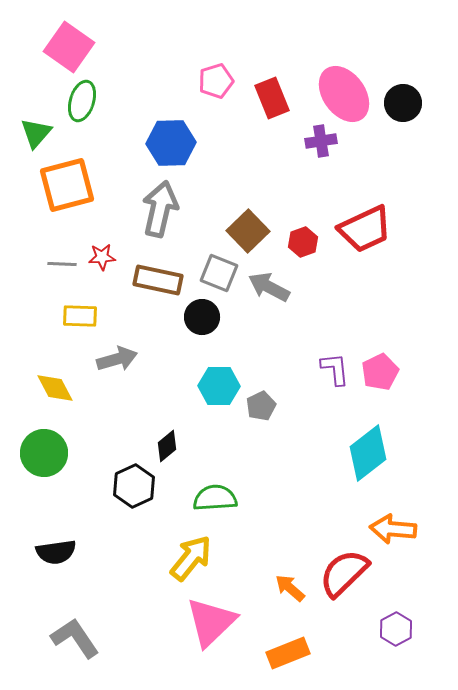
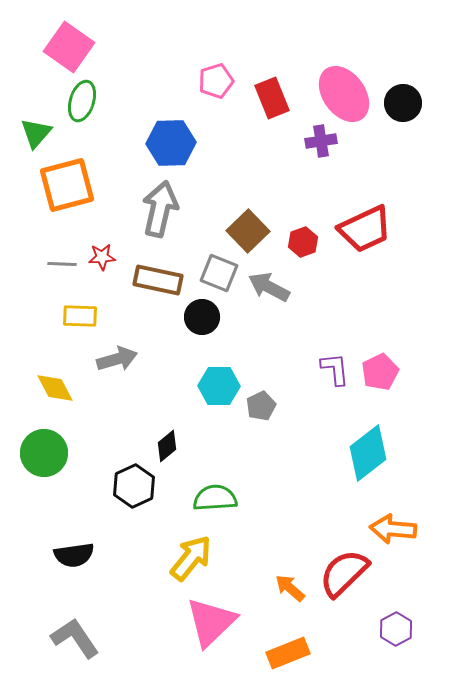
black semicircle at (56, 552): moved 18 px right, 3 px down
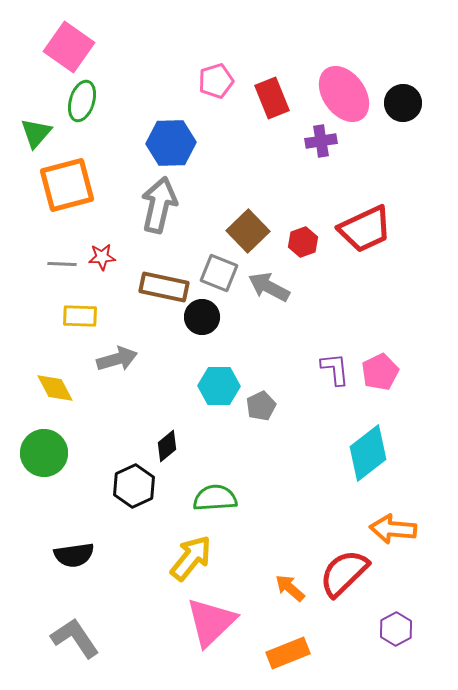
gray arrow at (160, 209): moved 1 px left, 4 px up
brown rectangle at (158, 280): moved 6 px right, 7 px down
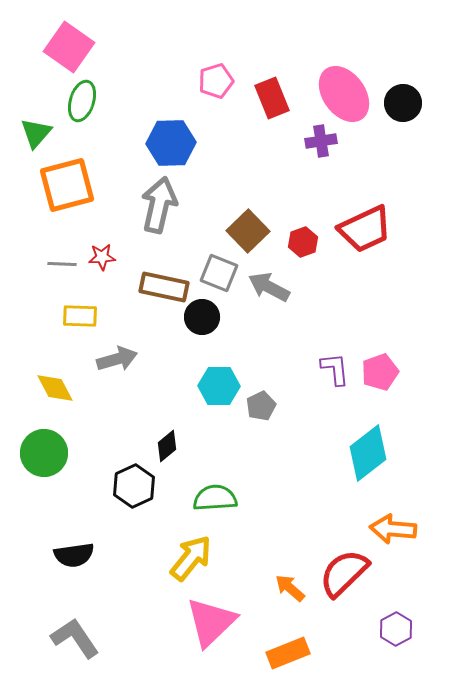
pink pentagon at (380, 372): rotated 6 degrees clockwise
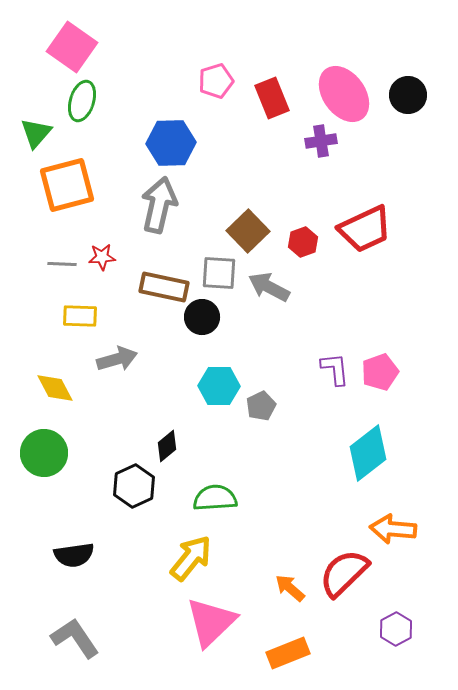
pink square at (69, 47): moved 3 px right
black circle at (403, 103): moved 5 px right, 8 px up
gray square at (219, 273): rotated 18 degrees counterclockwise
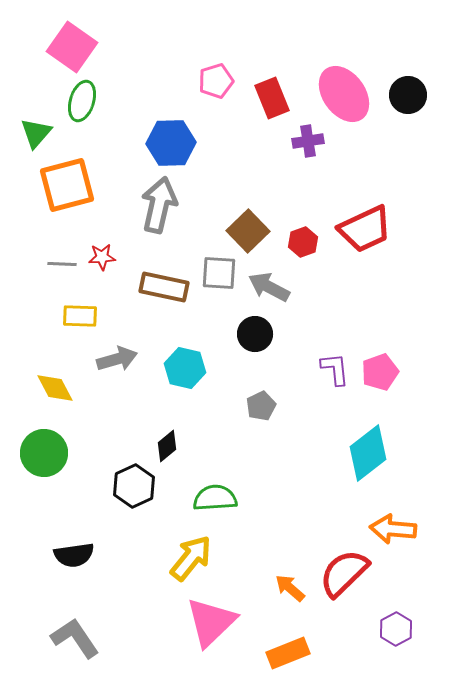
purple cross at (321, 141): moved 13 px left
black circle at (202, 317): moved 53 px right, 17 px down
cyan hexagon at (219, 386): moved 34 px left, 18 px up; rotated 12 degrees clockwise
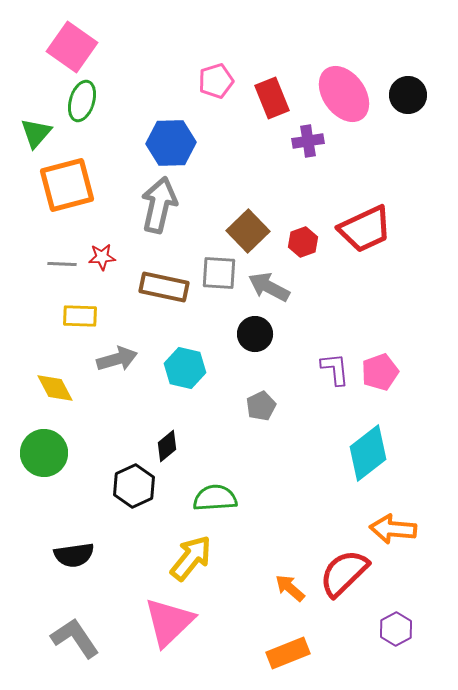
pink triangle at (211, 622): moved 42 px left
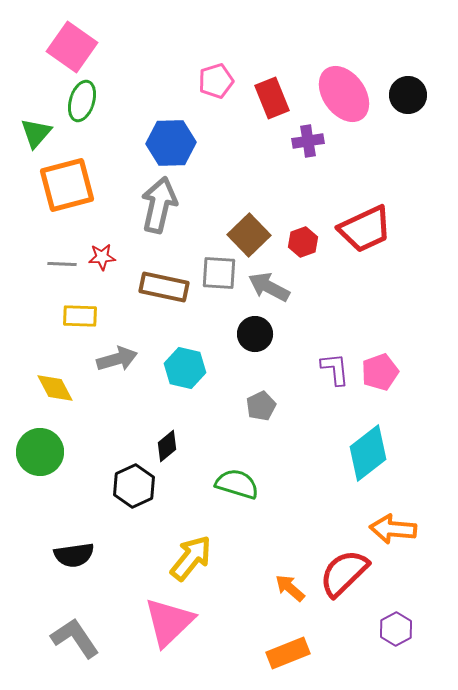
brown square at (248, 231): moved 1 px right, 4 px down
green circle at (44, 453): moved 4 px left, 1 px up
green semicircle at (215, 498): moved 22 px right, 14 px up; rotated 21 degrees clockwise
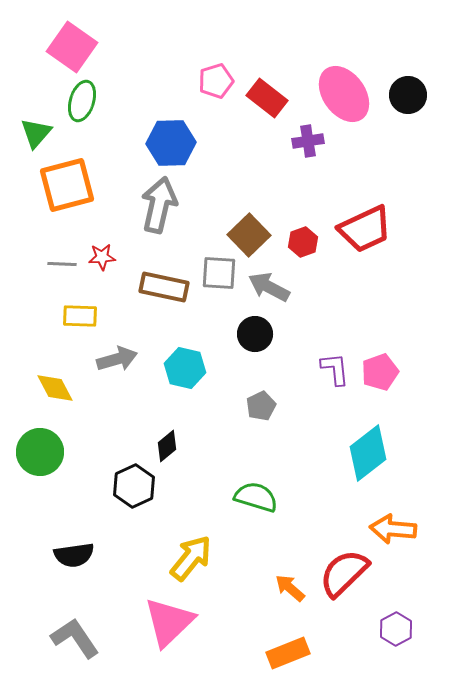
red rectangle at (272, 98): moved 5 px left; rotated 30 degrees counterclockwise
green semicircle at (237, 484): moved 19 px right, 13 px down
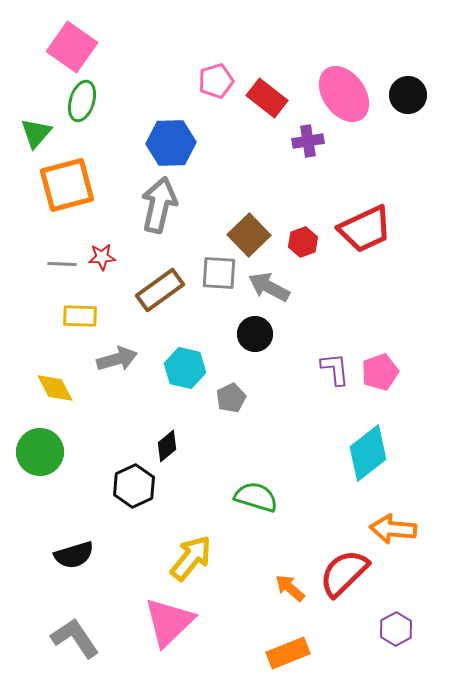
brown rectangle at (164, 287): moved 4 px left, 3 px down; rotated 48 degrees counterclockwise
gray pentagon at (261, 406): moved 30 px left, 8 px up
black semicircle at (74, 555): rotated 9 degrees counterclockwise
